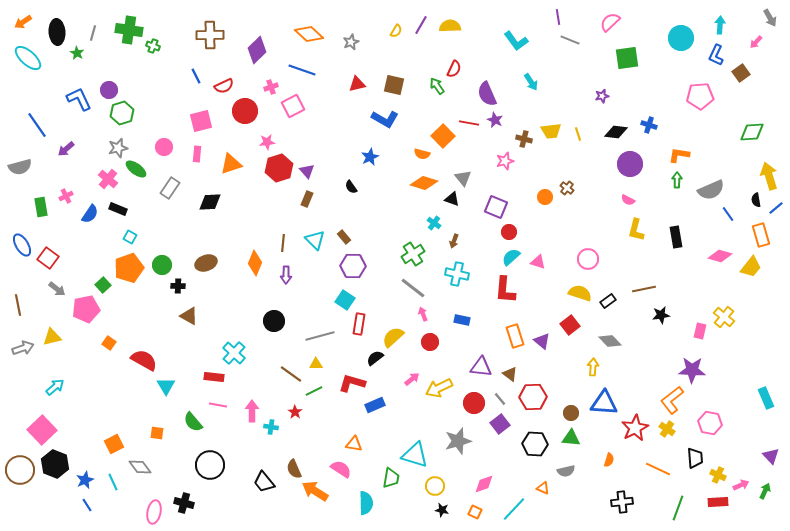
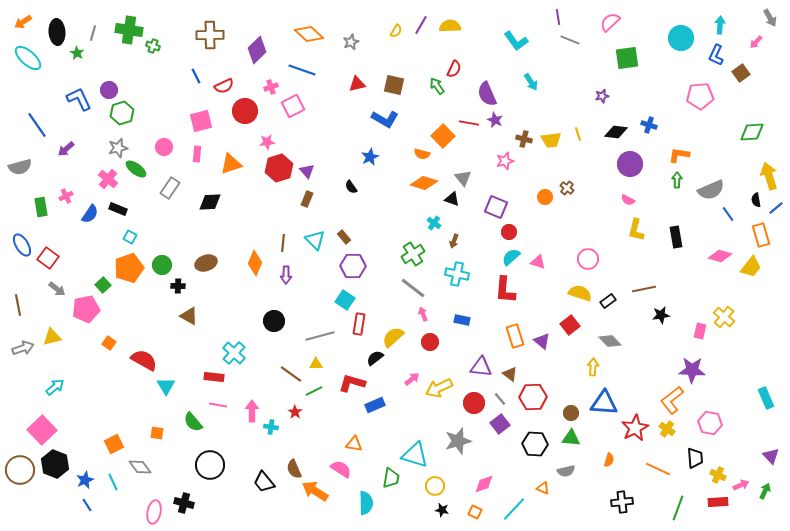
yellow trapezoid at (551, 131): moved 9 px down
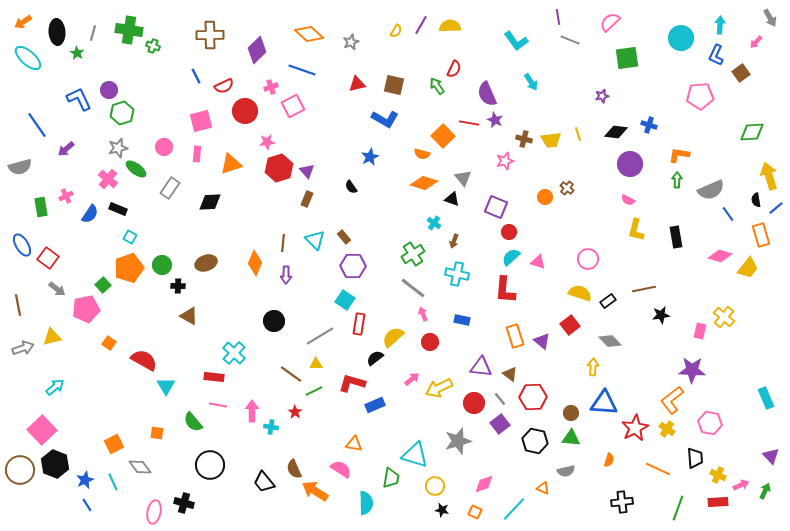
yellow trapezoid at (751, 267): moved 3 px left, 1 px down
gray line at (320, 336): rotated 16 degrees counterclockwise
black hexagon at (535, 444): moved 3 px up; rotated 10 degrees clockwise
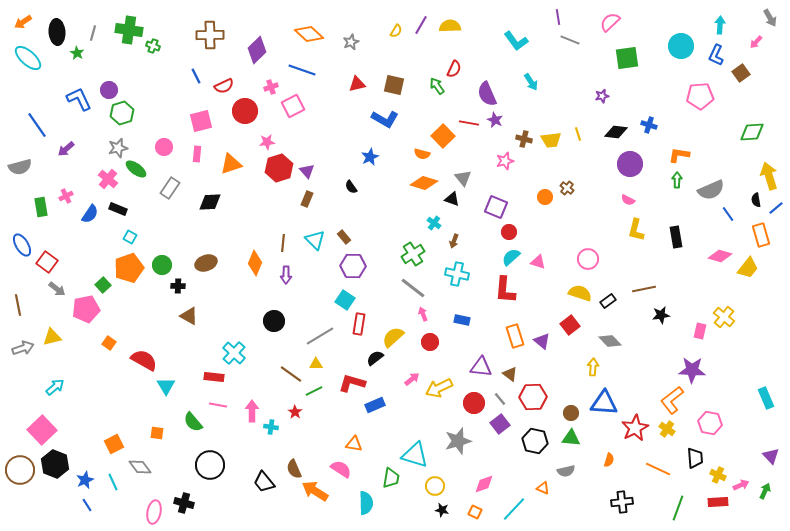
cyan circle at (681, 38): moved 8 px down
red square at (48, 258): moved 1 px left, 4 px down
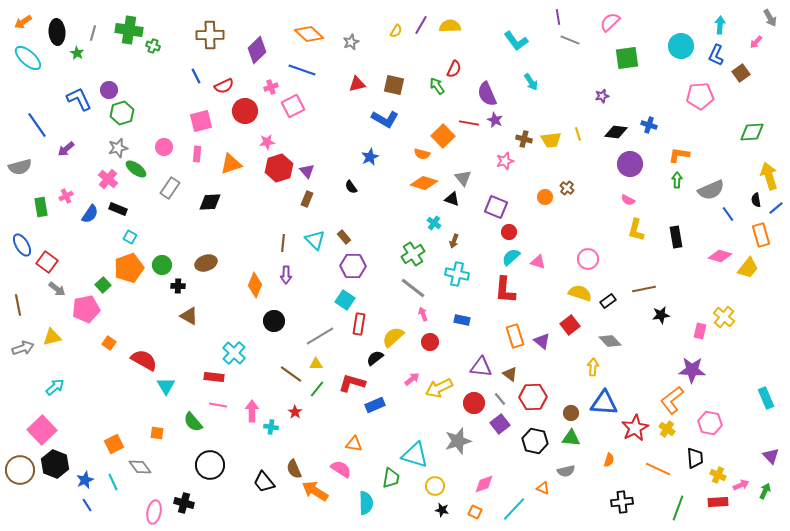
orange diamond at (255, 263): moved 22 px down
green line at (314, 391): moved 3 px right, 2 px up; rotated 24 degrees counterclockwise
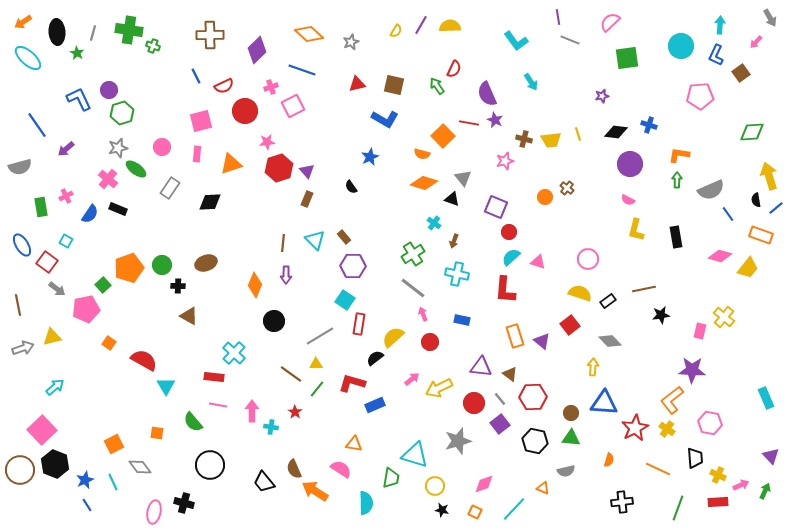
pink circle at (164, 147): moved 2 px left
orange rectangle at (761, 235): rotated 55 degrees counterclockwise
cyan square at (130, 237): moved 64 px left, 4 px down
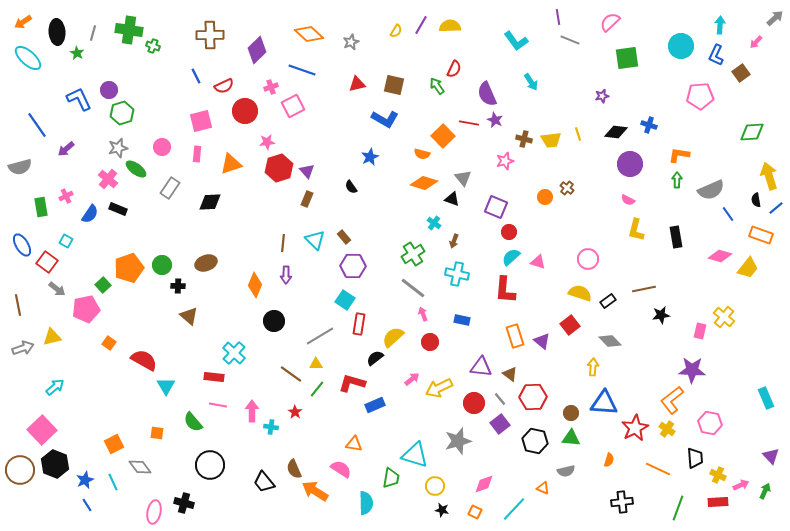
gray arrow at (770, 18): moved 5 px right; rotated 102 degrees counterclockwise
brown triangle at (189, 316): rotated 12 degrees clockwise
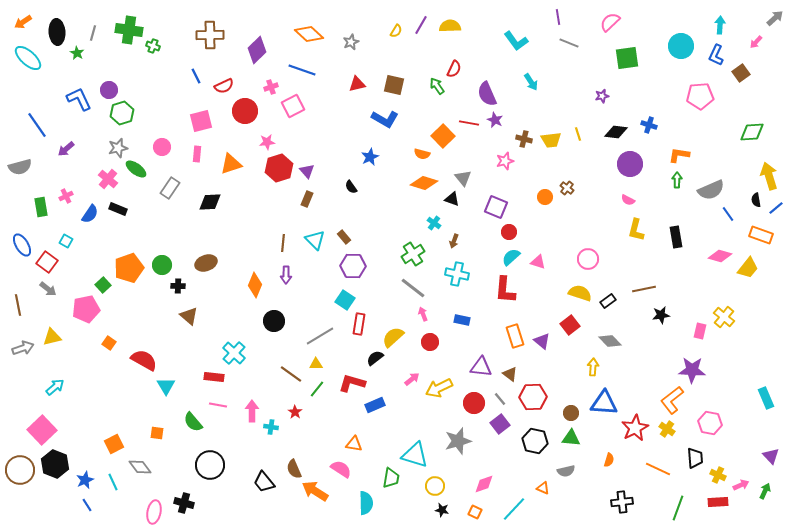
gray line at (570, 40): moved 1 px left, 3 px down
gray arrow at (57, 289): moved 9 px left
